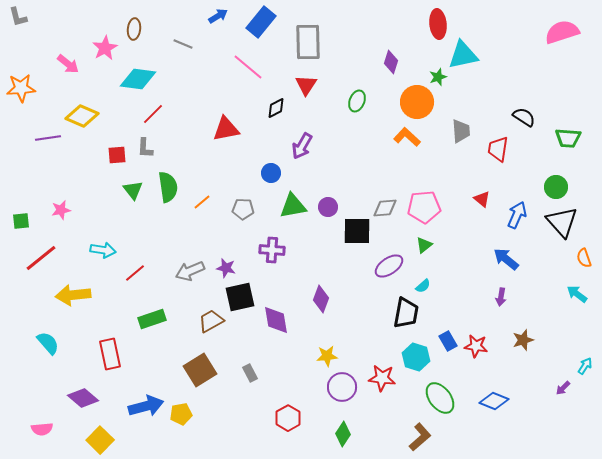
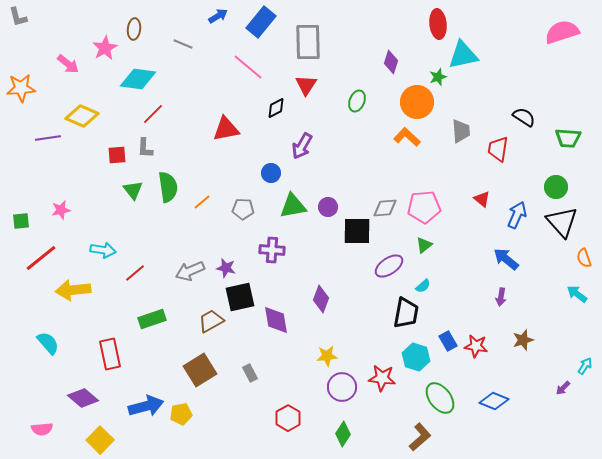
yellow arrow at (73, 295): moved 5 px up
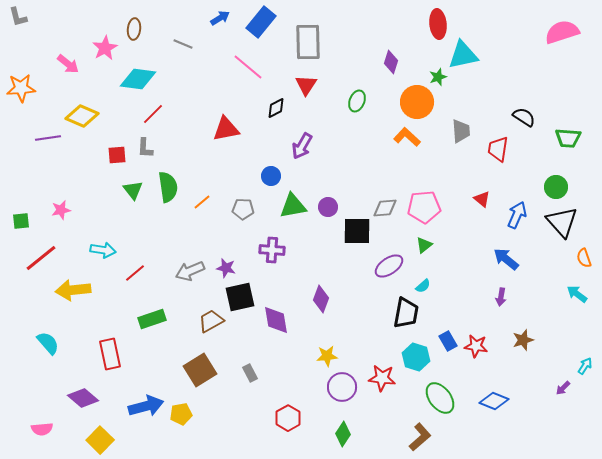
blue arrow at (218, 16): moved 2 px right, 2 px down
blue circle at (271, 173): moved 3 px down
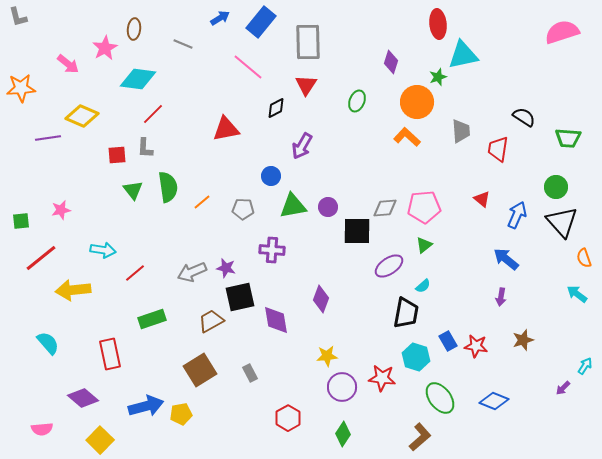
gray arrow at (190, 271): moved 2 px right, 1 px down
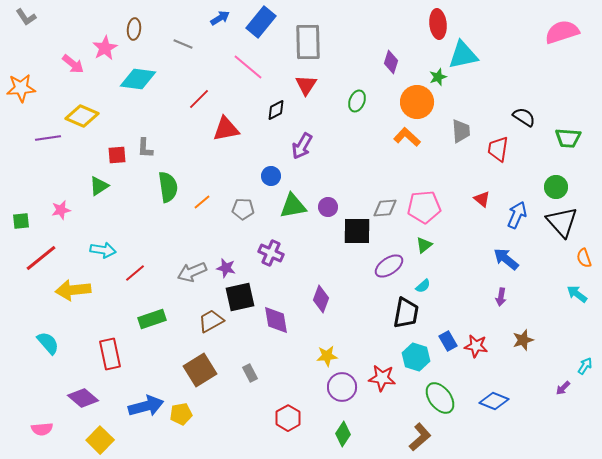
gray L-shape at (18, 17): moved 8 px right; rotated 20 degrees counterclockwise
pink arrow at (68, 64): moved 5 px right
black diamond at (276, 108): moved 2 px down
red line at (153, 114): moved 46 px right, 15 px up
green triangle at (133, 190): moved 34 px left, 4 px up; rotated 35 degrees clockwise
purple cross at (272, 250): moved 1 px left, 3 px down; rotated 20 degrees clockwise
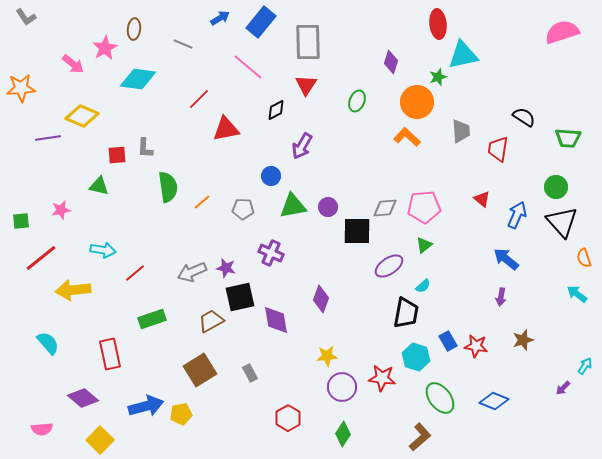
green triangle at (99, 186): rotated 45 degrees clockwise
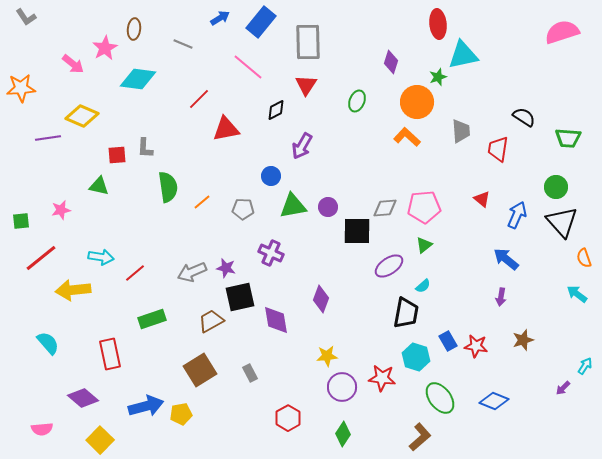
cyan arrow at (103, 250): moved 2 px left, 7 px down
